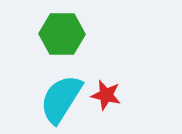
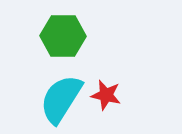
green hexagon: moved 1 px right, 2 px down
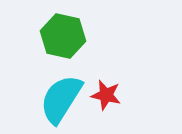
green hexagon: rotated 12 degrees clockwise
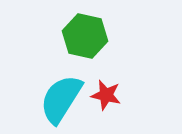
green hexagon: moved 22 px right
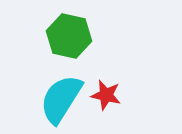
green hexagon: moved 16 px left
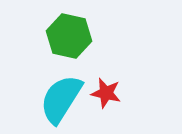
red star: moved 2 px up
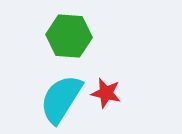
green hexagon: rotated 9 degrees counterclockwise
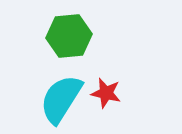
green hexagon: rotated 9 degrees counterclockwise
